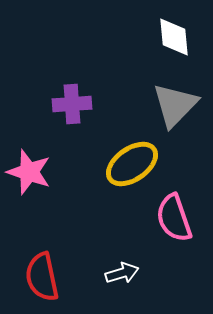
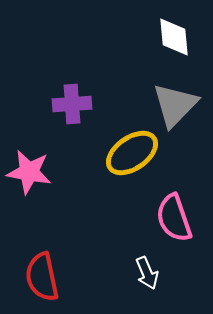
yellow ellipse: moved 11 px up
pink star: rotated 9 degrees counterclockwise
white arrow: moved 25 px right; rotated 84 degrees clockwise
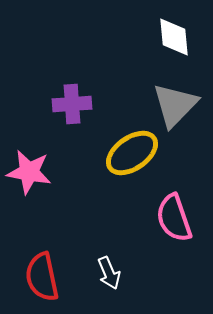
white arrow: moved 38 px left
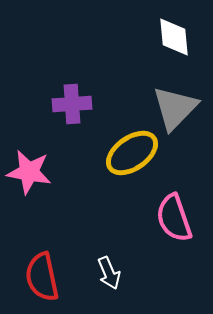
gray triangle: moved 3 px down
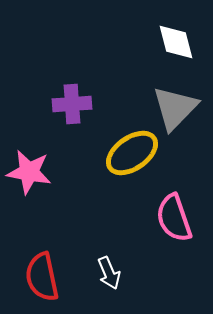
white diamond: moved 2 px right, 5 px down; rotated 9 degrees counterclockwise
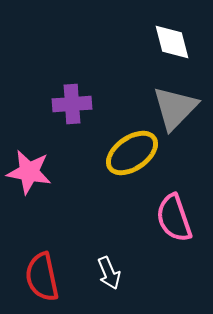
white diamond: moved 4 px left
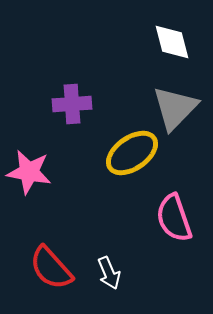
red semicircle: moved 9 px right, 9 px up; rotated 30 degrees counterclockwise
